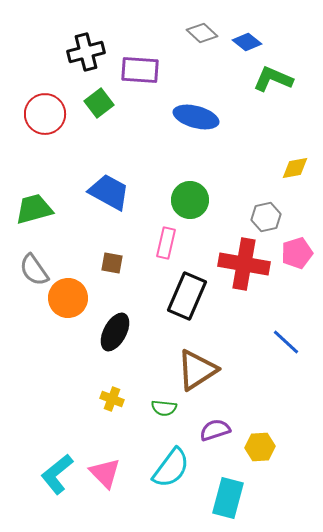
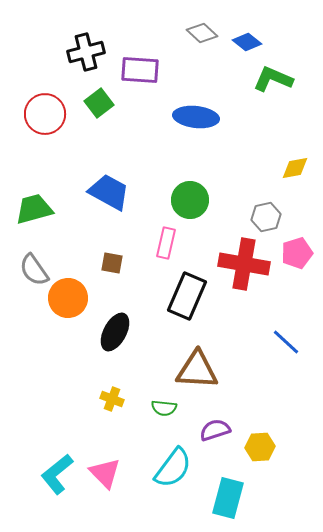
blue ellipse: rotated 9 degrees counterclockwise
brown triangle: rotated 36 degrees clockwise
cyan semicircle: moved 2 px right
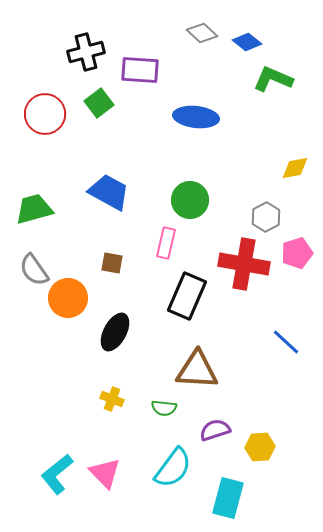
gray hexagon: rotated 16 degrees counterclockwise
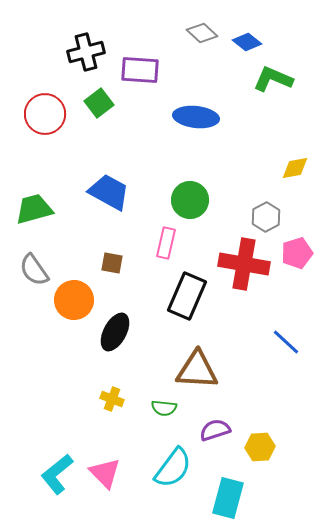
orange circle: moved 6 px right, 2 px down
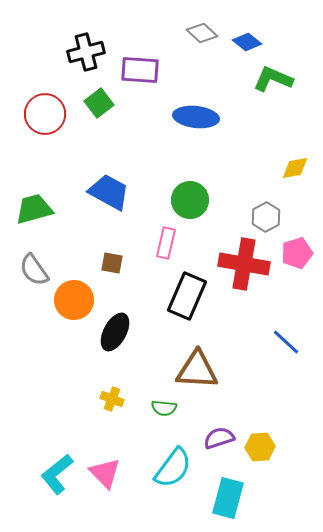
purple semicircle: moved 4 px right, 8 px down
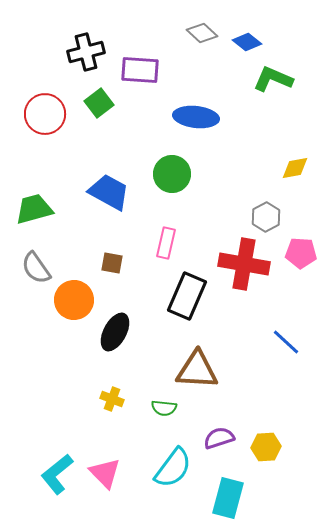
green circle: moved 18 px left, 26 px up
pink pentagon: moved 4 px right; rotated 20 degrees clockwise
gray semicircle: moved 2 px right, 2 px up
yellow hexagon: moved 6 px right
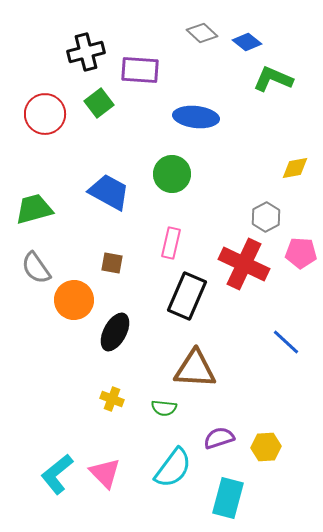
pink rectangle: moved 5 px right
red cross: rotated 15 degrees clockwise
brown triangle: moved 2 px left, 1 px up
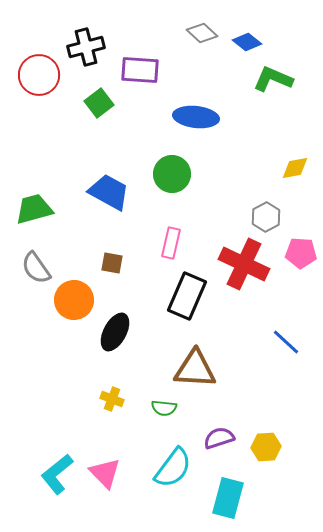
black cross: moved 5 px up
red circle: moved 6 px left, 39 px up
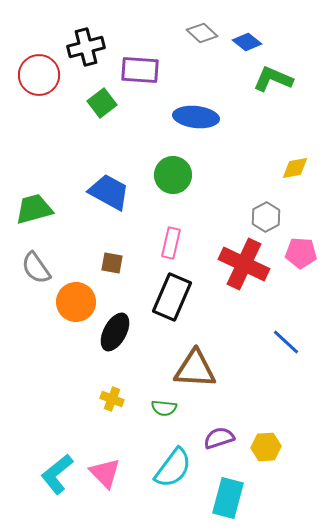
green square: moved 3 px right
green circle: moved 1 px right, 1 px down
black rectangle: moved 15 px left, 1 px down
orange circle: moved 2 px right, 2 px down
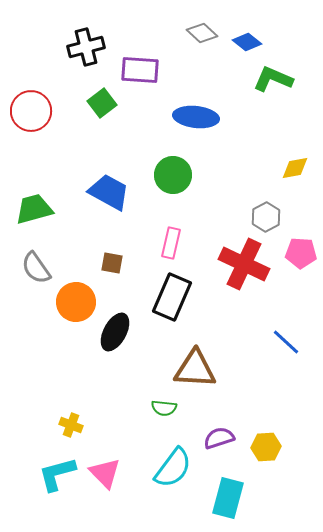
red circle: moved 8 px left, 36 px down
yellow cross: moved 41 px left, 26 px down
cyan L-shape: rotated 24 degrees clockwise
